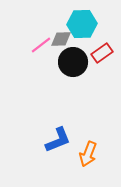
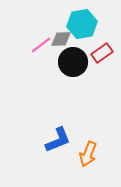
cyan hexagon: rotated 8 degrees counterclockwise
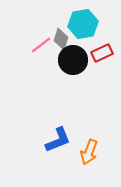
cyan hexagon: moved 1 px right
gray diamond: rotated 70 degrees counterclockwise
red rectangle: rotated 10 degrees clockwise
black circle: moved 2 px up
orange arrow: moved 1 px right, 2 px up
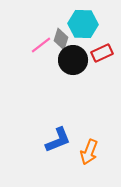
cyan hexagon: rotated 12 degrees clockwise
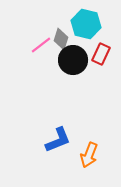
cyan hexagon: moved 3 px right; rotated 12 degrees clockwise
red rectangle: moved 1 px left, 1 px down; rotated 40 degrees counterclockwise
orange arrow: moved 3 px down
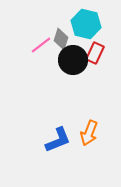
red rectangle: moved 6 px left, 1 px up
orange arrow: moved 22 px up
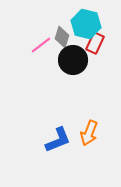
gray diamond: moved 1 px right, 2 px up
red rectangle: moved 10 px up
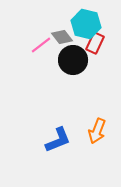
gray diamond: rotated 55 degrees counterclockwise
orange arrow: moved 8 px right, 2 px up
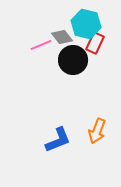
pink line: rotated 15 degrees clockwise
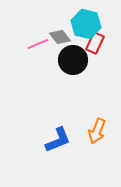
gray diamond: moved 2 px left
pink line: moved 3 px left, 1 px up
